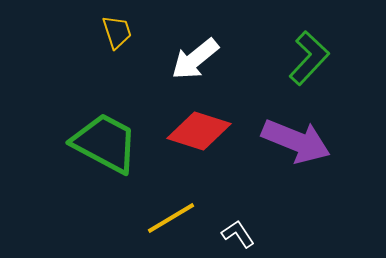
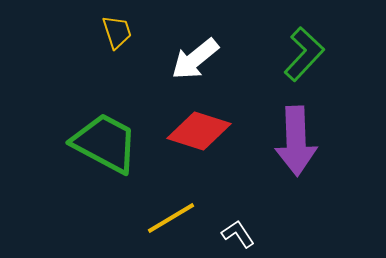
green L-shape: moved 5 px left, 4 px up
purple arrow: rotated 66 degrees clockwise
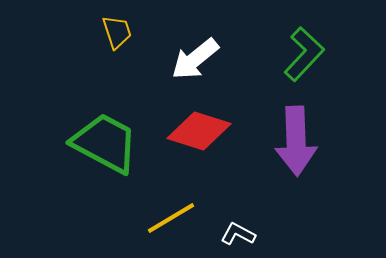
white L-shape: rotated 28 degrees counterclockwise
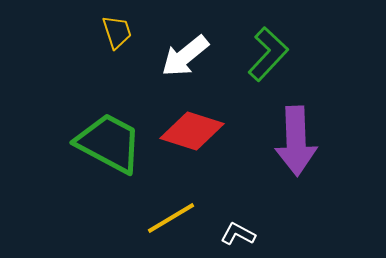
green L-shape: moved 36 px left
white arrow: moved 10 px left, 3 px up
red diamond: moved 7 px left
green trapezoid: moved 4 px right
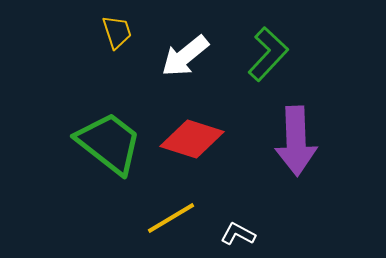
red diamond: moved 8 px down
green trapezoid: rotated 10 degrees clockwise
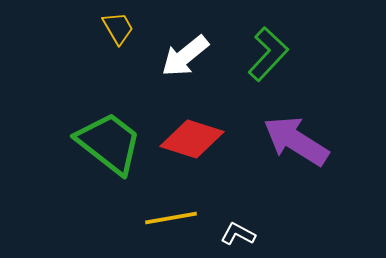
yellow trapezoid: moved 1 px right, 4 px up; rotated 12 degrees counterclockwise
purple arrow: rotated 124 degrees clockwise
yellow line: rotated 21 degrees clockwise
